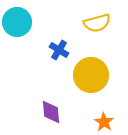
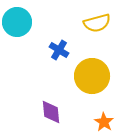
yellow circle: moved 1 px right, 1 px down
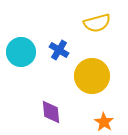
cyan circle: moved 4 px right, 30 px down
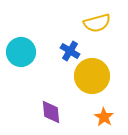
blue cross: moved 11 px right, 1 px down
orange star: moved 5 px up
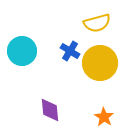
cyan circle: moved 1 px right, 1 px up
yellow circle: moved 8 px right, 13 px up
purple diamond: moved 1 px left, 2 px up
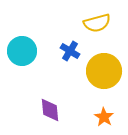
yellow circle: moved 4 px right, 8 px down
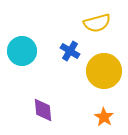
purple diamond: moved 7 px left
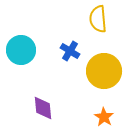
yellow semicircle: moved 1 px right, 4 px up; rotated 100 degrees clockwise
cyan circle: moved 1 px left, 1 px up
purple diamond: moved 2 px up
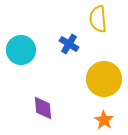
blue cross: moved 1 px left, 7 px up
yellow circle: moved 8 px down
orange star: moved 3 px down
